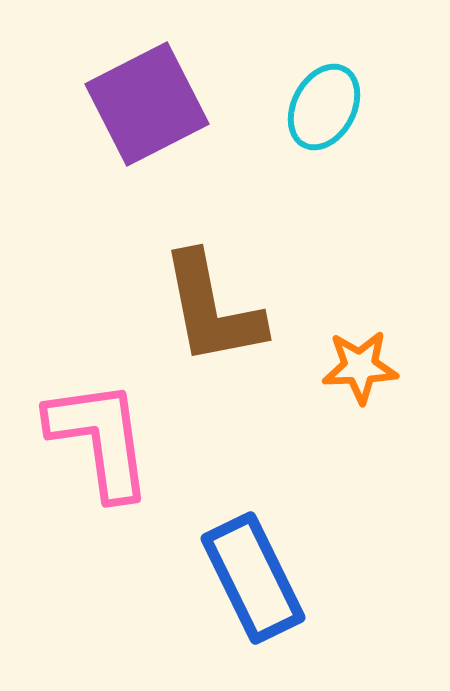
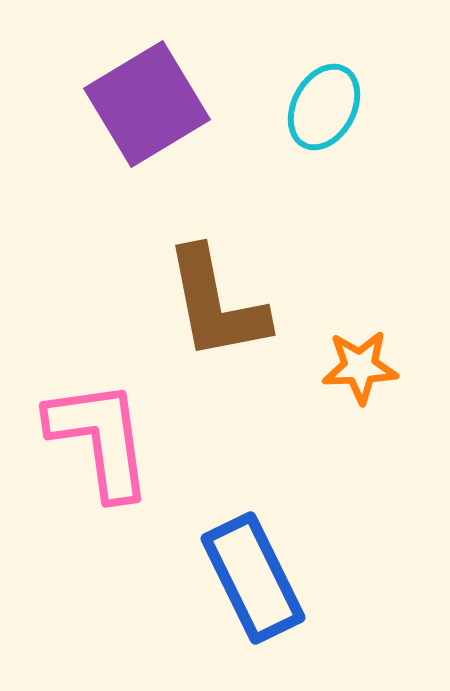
purple square: rotated 4 degrees counterclockwise
brown L-shape: moved 4 px right, 5 px up
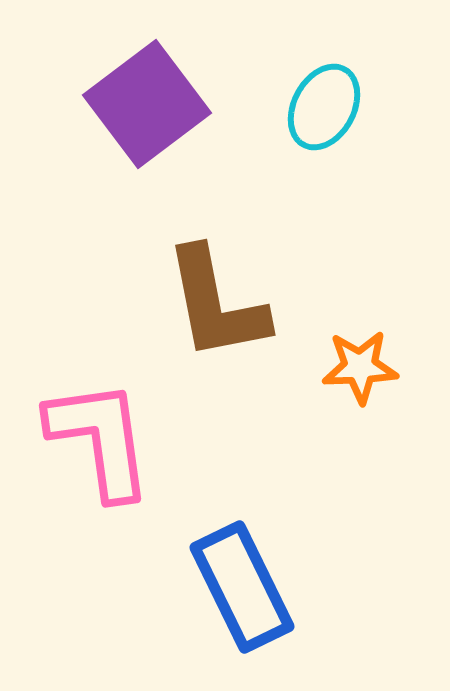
purple square: rotated 6 degrees counterclockwise
blue rectangle: moved 11 px left, 9 px down
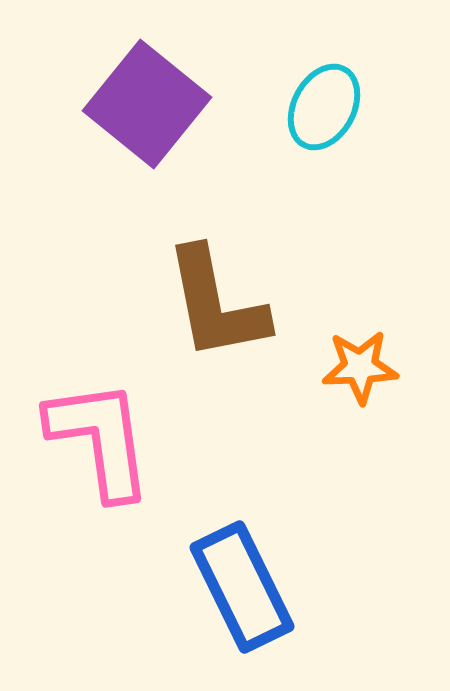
purple square: rotated 14 degrees counterclockwise
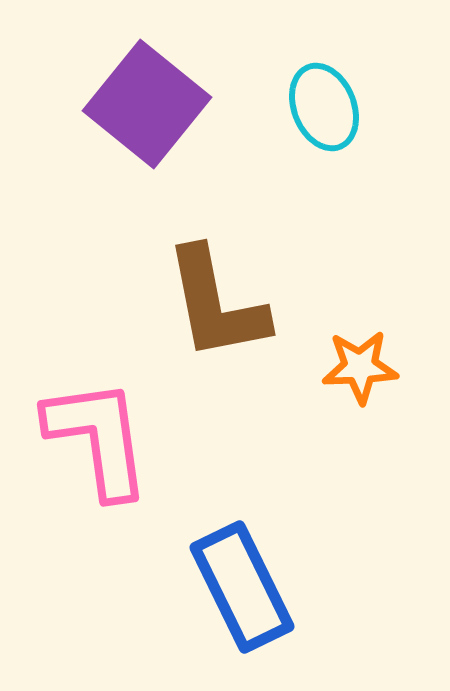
cyan ellipse: rotated 50 degrees counterclockwise
pink L-shape: moved 2 px left, 1 px up
